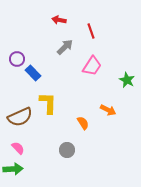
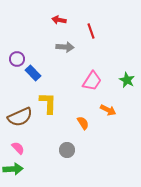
gray arrow: rotated 48 degrees clockwise
pink trapezoid: moved 15 px down
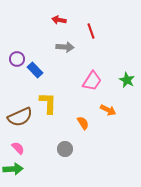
blue rectangle: moved 2 px right, 3 px up
gray circle: moved 2 px left, 1 px up
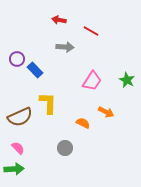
red line: rotated 42 degrees counterclockwise
orange arrow: moved 2 px left, 2 px down
orange semicircle: rotated 32 degrees counterclockwise
gray circle: moved 1 px up
green arrow: moved 1 px right
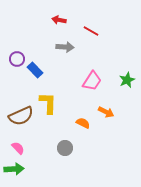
green star: rotated 21 degrees clockwise
brown semicircle: moved 1 px right, 1 px up
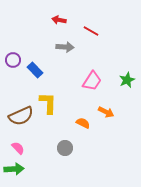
purple circle: moved 4 px left, 1 px down
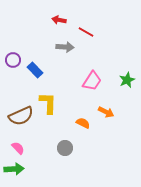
red line: moved 5 px left, 1 px down
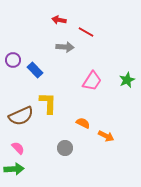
orange arrow: moved 24 px down
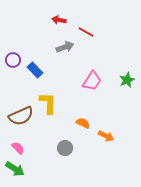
gray arrow: rotated 24 degrees counterclockwise
green arrow: moved 1 px right; rotated 36 degrees clockwise
